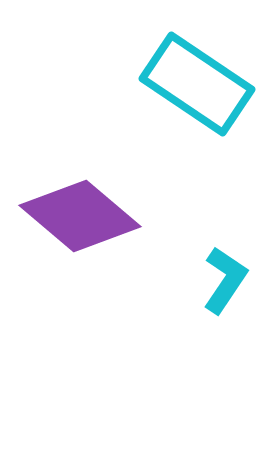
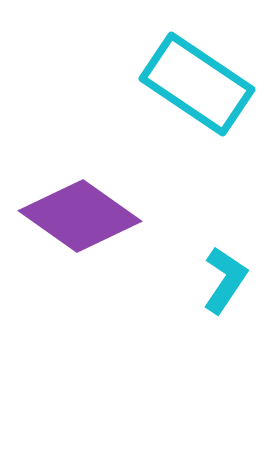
purple diamond: rotated 5 degrees counterclockwise
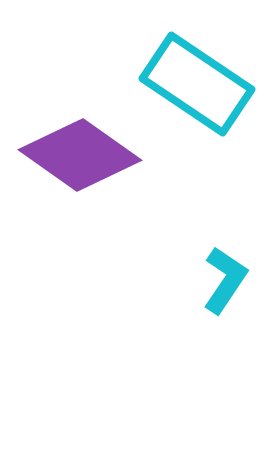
purple diamond: moved 61 px up
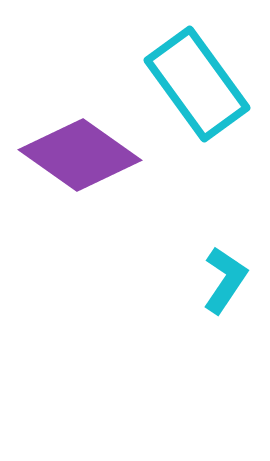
cyan rectangle: rotated 20 degrees clockwise
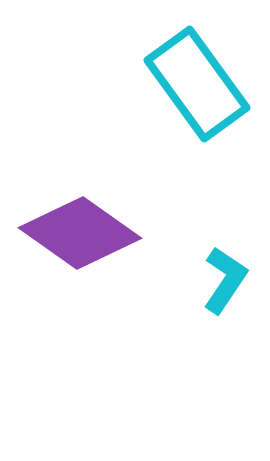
purple diamond: moved 78 px down
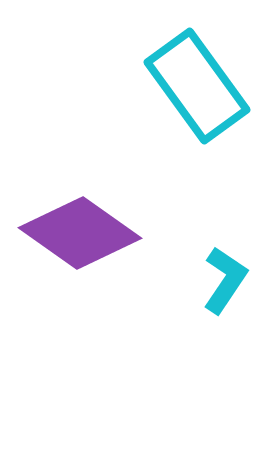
cyan rectangle: moved 2 px down
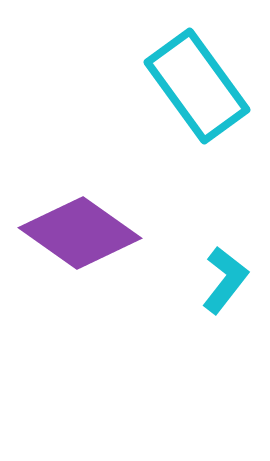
cyan L-shape: rotated 4 degrees clockwise
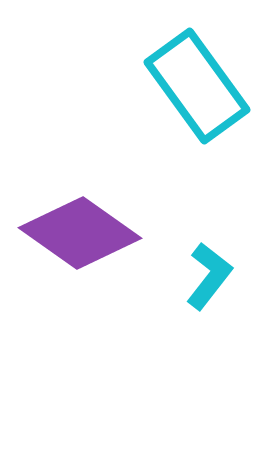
cyan L-shape: moved 16 px left, 4 px up
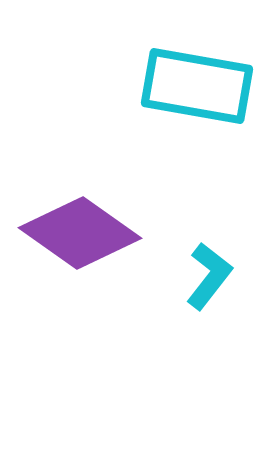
cyan rectangle: rotated 44 degrees counterclockwise
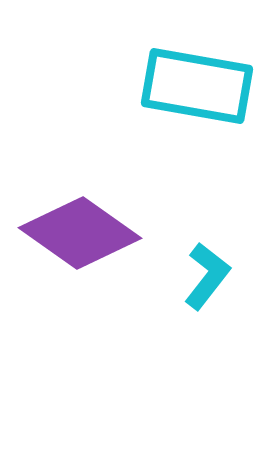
cyan L-shape: moved 2 px left
